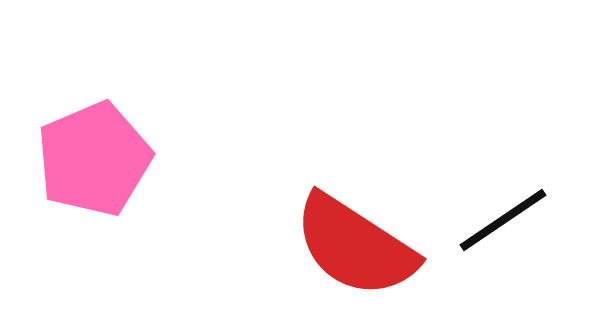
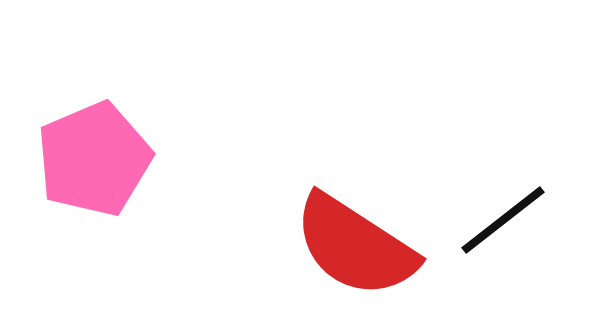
black line: rotated 4 degrees counterclockwise
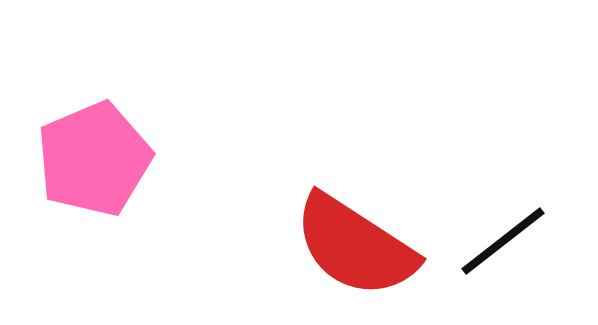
black line: moved 21 px down
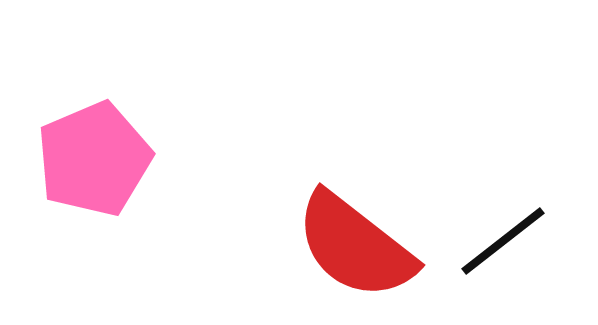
red semicircle: rotated 5 degrees clockwise
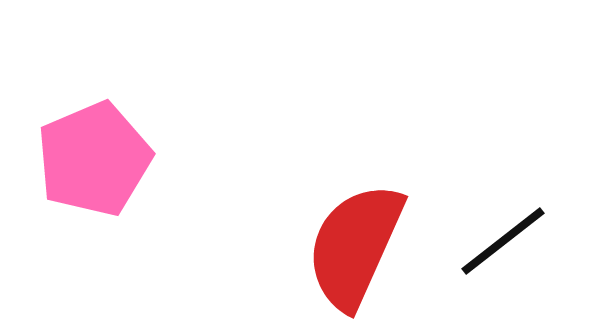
red semicircle: rotated 76 degrees clockwise
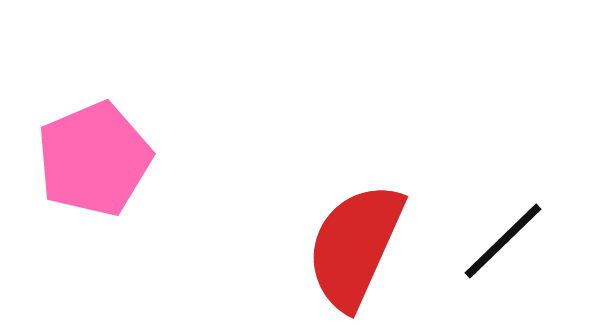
black line: rotated 6 degrees counterclockwise
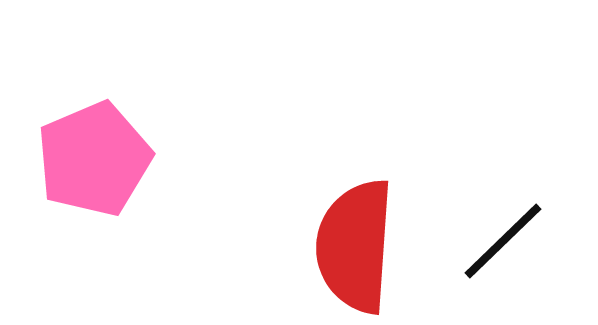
red semicircle: rotated 20 degrees counterclockwise
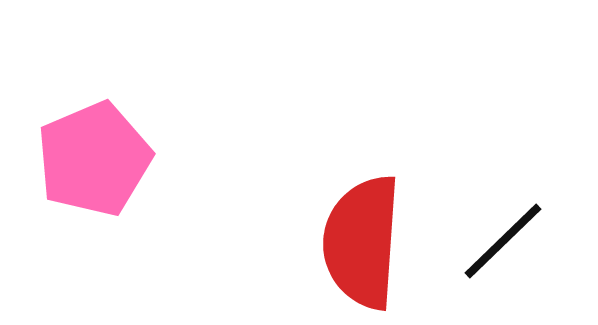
red semicircle: moved 7 px right, 4 px up
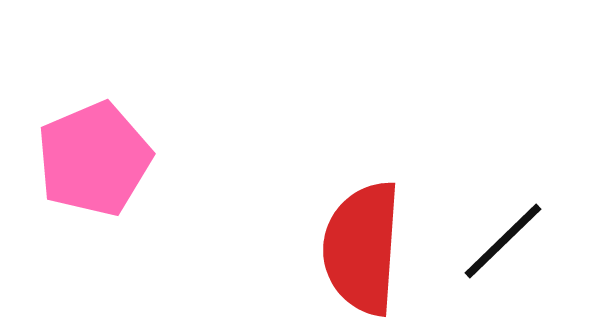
red semicircle: moved 6 px down
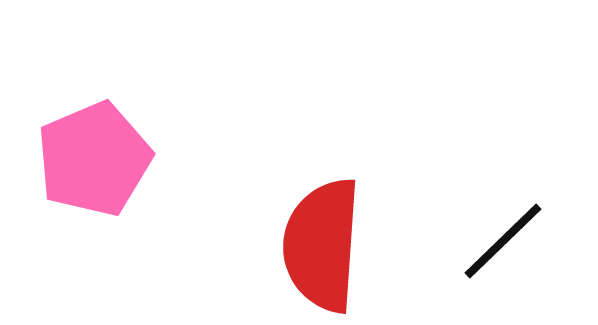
red semicircle: moved 40 px left, 3 px up
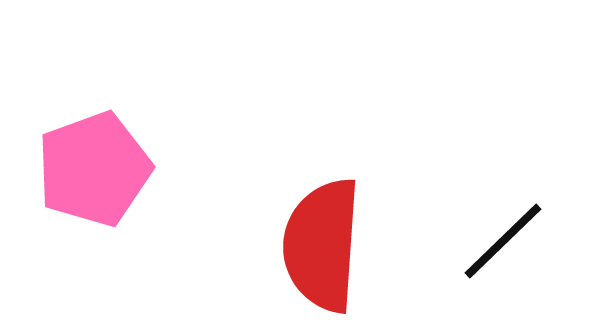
pink pentagon: moved 10 px down; rotated 3 degrees clockwise
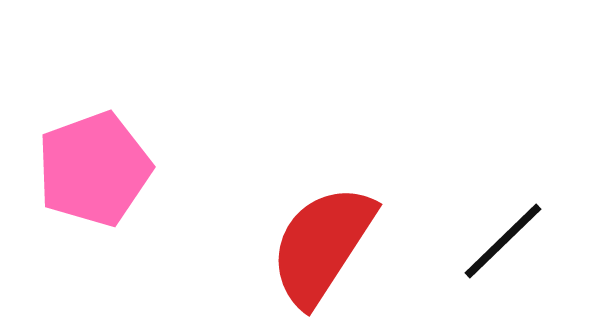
red semicircle: rotated 29 degrees clockwise
